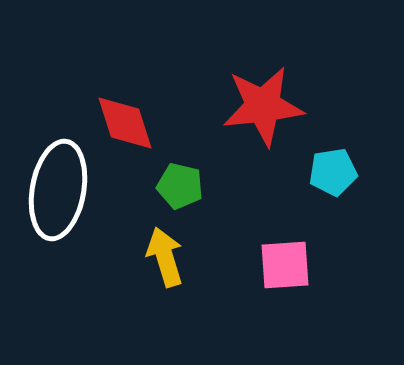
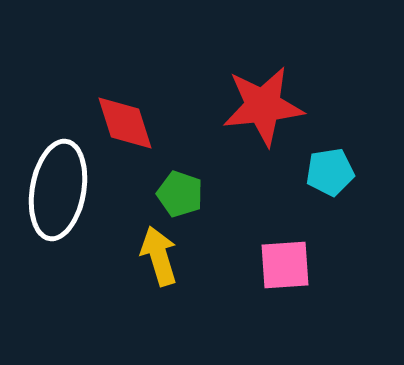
cyan pentagon: moved 3 px left
green pentagon: moved 8 px down; rotated 6 degrees clockwise
yellow arrow: moved 6 px left, 1 px up
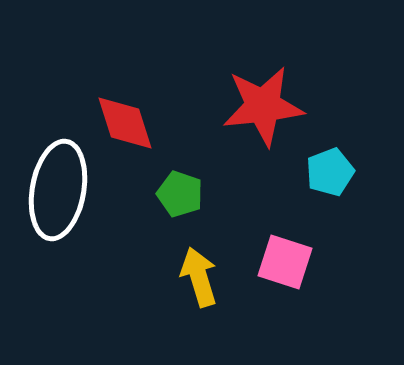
cyan pentagon: rotated 12 degrees counterclockwise
yellow arrow: moved 40 px right, 21 px down
pink square: moved 3 px up; rotated 22 degrees clockwise
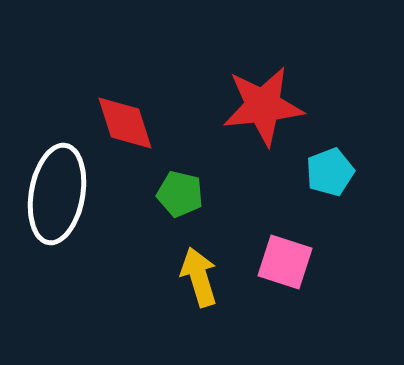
white ellipse: moved 1 px left, 4 px down
green pentagon: rotated 6 degrees counterclockwise
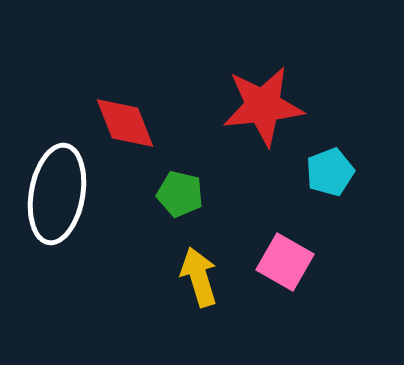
red diamond: rotated 4 degrees counterclockwise
pink square: rotated 12 degrees clockwise
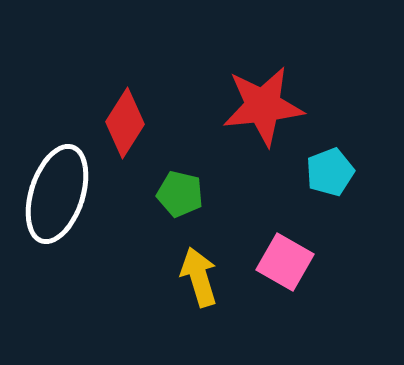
red diamond: rotated 54 degrees clockwise
white ellipse: rotated 8 degrees clockwise
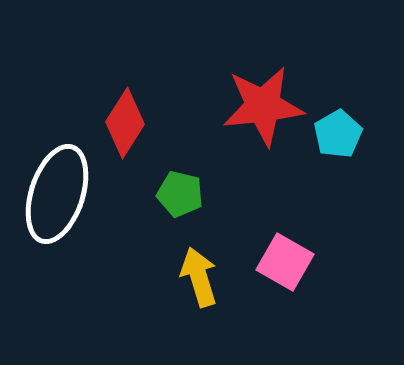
cyan pentagon: moved 8 px right, 38 px up; rotated 9 degrees counterclockwise
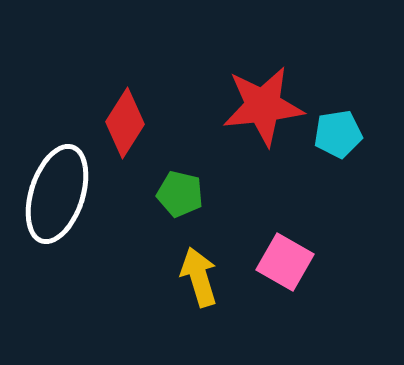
cyan pentagon: rotated 21 degrees clockwise
